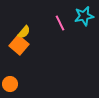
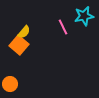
pink line: moved 3 px right, 4 px down
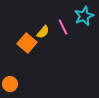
cyan star: rotated 12 degrees counterclockwise
yellow semicircle: moved 19 px right
orange square: moved 8 px right, 2 px up
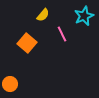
pink line: moved 1 px left, 7 px down
yellow semicircle: moved 17 px up
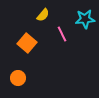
cyan star: moved 1 px right, 3 px down; rotated 18 degrees clockwise
orange circle: moved 8 px right, 6 px up
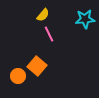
pink line: moved 13 px left
orange square: moved 10 px right, 23 px down
orange circle: moved 2 px up
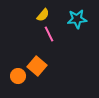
cyan star: moved 8 px left
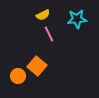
yellow semicircle: rotated 24 degrees clockwise
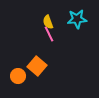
yellow semicircle: moved 5 px right, 7 px down; rotated 96 degrees clockwise
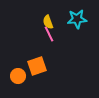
orange square: rotated 30 degrees clockwise
